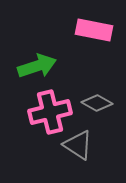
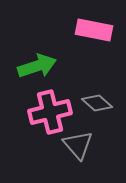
gray diamond: rotated 12 degrees clockwise
gray triangle: rotated 16 degrees clockwise
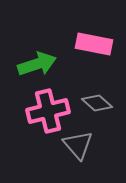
pink rectangle: moved 14 px down
green arrow: moved 2 px up
pink cross: moved 2 px left, 1 px up
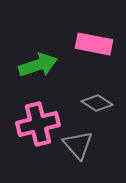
green arrow: moved 1 px right, 1 px down
gray diamond: rotated 8 degrees counterclockwise
pink cross: moved 10 px left, 13 px down
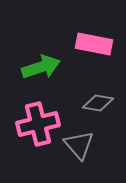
green arrow: moved 3 px right, 2 px down
gray diamond: moved 1 px right; rotated 24 degrees counterclockwise
gray triangle: moved 1 px right
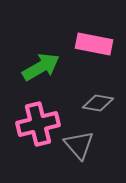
green arrow: rotated 12 degrees counterclockwise
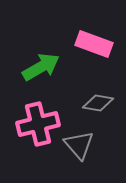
pink rectangle: rotated 9 degrees clockwise
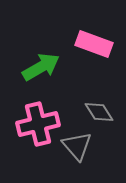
gray diamond: moved 1 px right, 9 px down; rotated 48 degrees clockwise
gray triangle: moved 2 px left, 1 px down
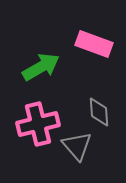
gray diamond: rotated 28 degrees clockwise
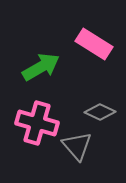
pink rectangle: rotated 12 degrees clockwise
gray diamond: moved 1 px right; rotated 60 degrees counterclockwise
pink cross: moved 1 px left, 1 px up; rotated 30 degrees clockwise
